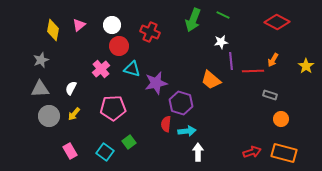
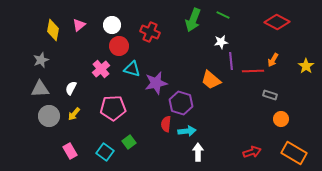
orange rectangle: moved 10 px right; rotated 15 degrees clockwise
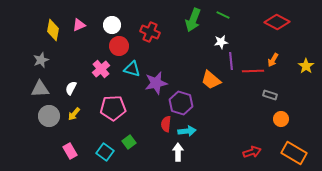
pink triangle: rotated 16 degrees clockwise
white arrow: moved 20 px left
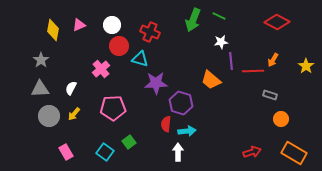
green line: moved 4 px left, 1 px down
gray star: rotated 14 degrees counterclockwise
cyan triangle: moved 8 px right, 10 px up
purple star: rotated 10 degrees clockwise
pink rectangle: moved 4 px left, 1 px down
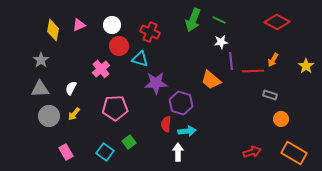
green line: moved 4 px down
pink pentagon: moved 2 px right
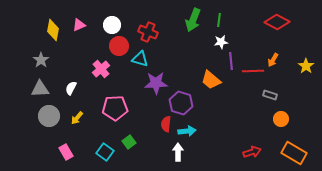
green line: rotated 72 degrees clockwise
red cross: moved 2 px left
yellow arrow: moved 3 px right, 4 px down
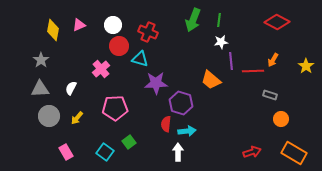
white circle: moved 1 px right
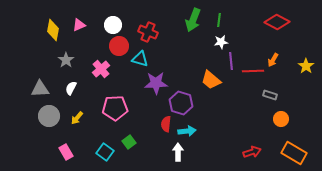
gray star: moved 25 px right
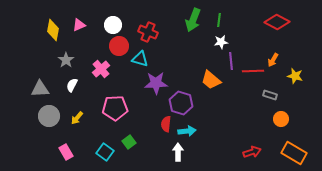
yellow star: moved 11 px left, 10 px down; rotated 21 degrees counterclockwise
white semicircle: moved 1 px right, 3 px up
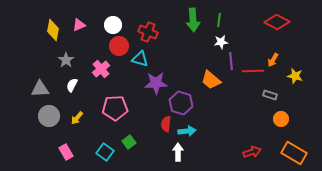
green arrow: rotated 25 degrees counterclockwise
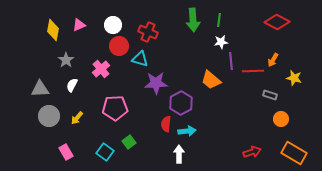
yellow star: moved 1 px left, 2 px down
purple hexagon: rotated 15 degrees clockwise
white arrow: moved 1 px right, 2 px down
